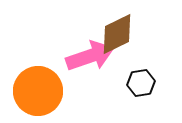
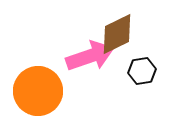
black hexagon: moved 1 px right, 12 px up
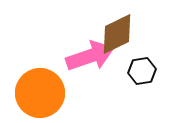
orange circle: moved 2 px right, 2 px down
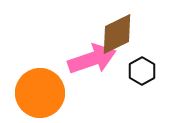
pink arrow: moved 2 px right, 3 px down
black hexagon: rotated 20 degrees counterclockwise
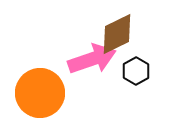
black hexagon: moved 6 px left
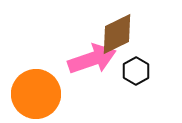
orange circle: moved 4 px left, 1 px down
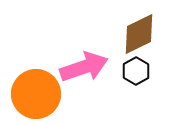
brown diamond: moved 22 px right
pink arrow: moved 8 px left, 8 px down
